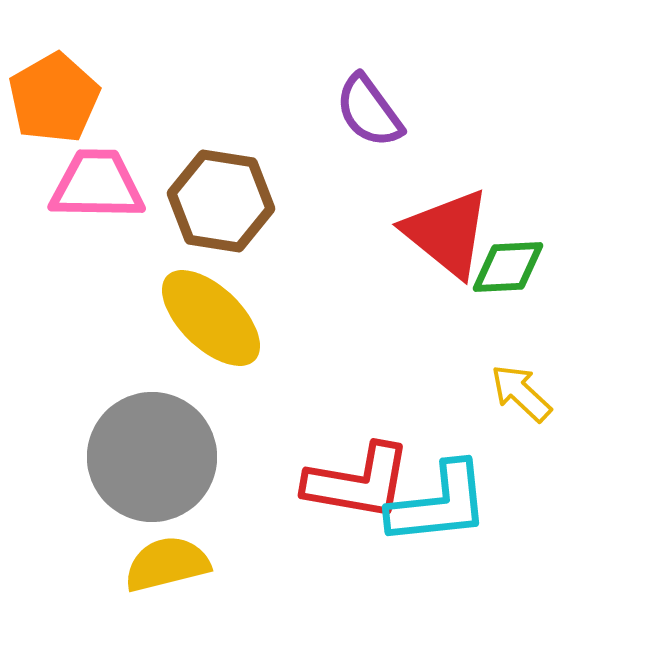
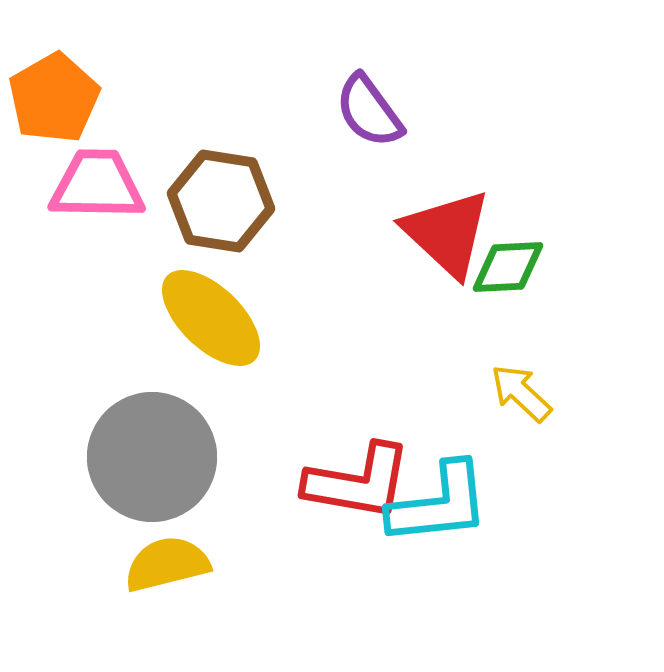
red triangle: rotated 4 degrees clockwise
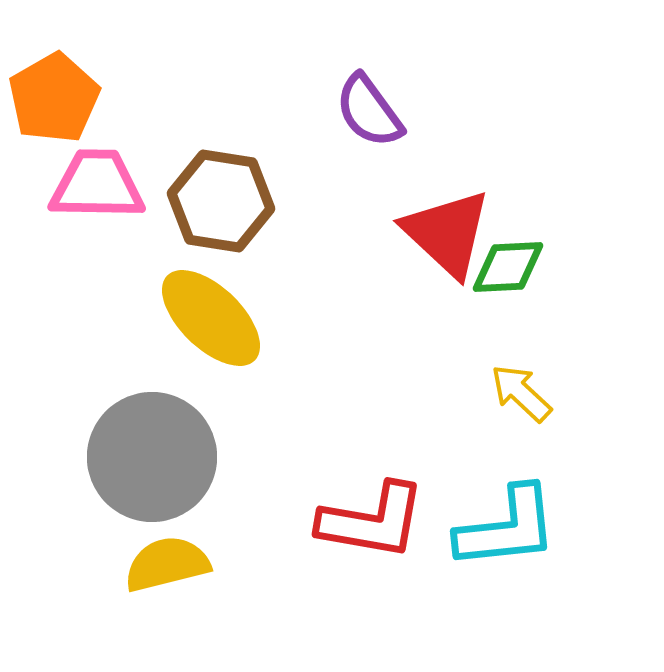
red L-shape: moved 14 px right, 39 px down
cyan L-shape: moved 68 px right, 24 px down
